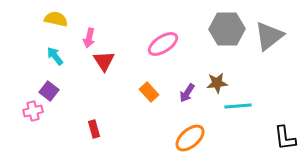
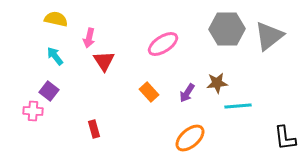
pink cross: rotated 18 degrees clockwise
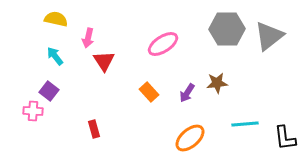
pink arrow: moved 1 px left
cyan line: moved 7 px right, 18 px down
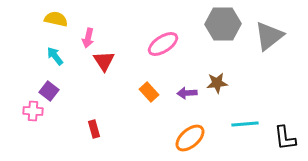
gray hexagon: moved 4 px left, 5 px up
purple arrow: rotated 54 degrees clockwise
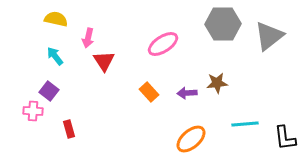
red rectangle: moved 25 px left
orange ellipse: moved 1 px right, 1 px down
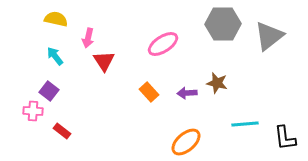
brown star: rotated 20 degrees clockwise
red rectangle: moved 7 px left, 2 px down; rotated 36 degrees counterclockwise
orange ellipse: moved 5 px left, 3 px down
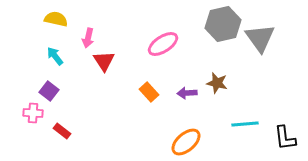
gray hexagon: rotated 12 degrees counterclockwise
gray triangle: moved 9 px left, 2 px down; rotated 28 degrees counterclockwise
pink cross: moved 2 px down
